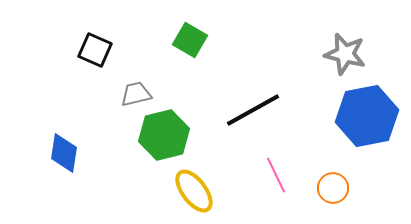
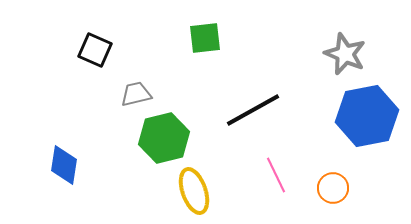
green square: moved 15 px right, 2 px up; rotated 36 degrees counterclockwise
gray star: rotated 9 degrees clockwise
green hexagon: moved 3 px down
blue diamond: moved 12 px down
yellow ellipse: rotated 18 degrees clockwise
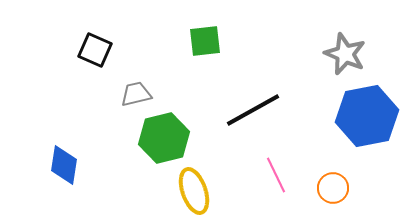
green square: moved 3 px down
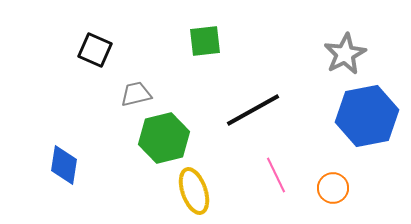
gray star: rotated 21 degrees clockwise
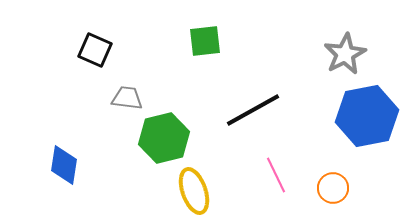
gray trapezoid: moved 9 px left, 4 px down; rotated 20 degrees clockwise
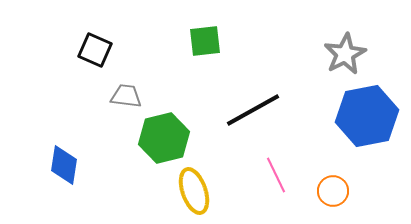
gray trapezoid: moved 1 px left, 2 px up
orange circle: moved 3 px down
